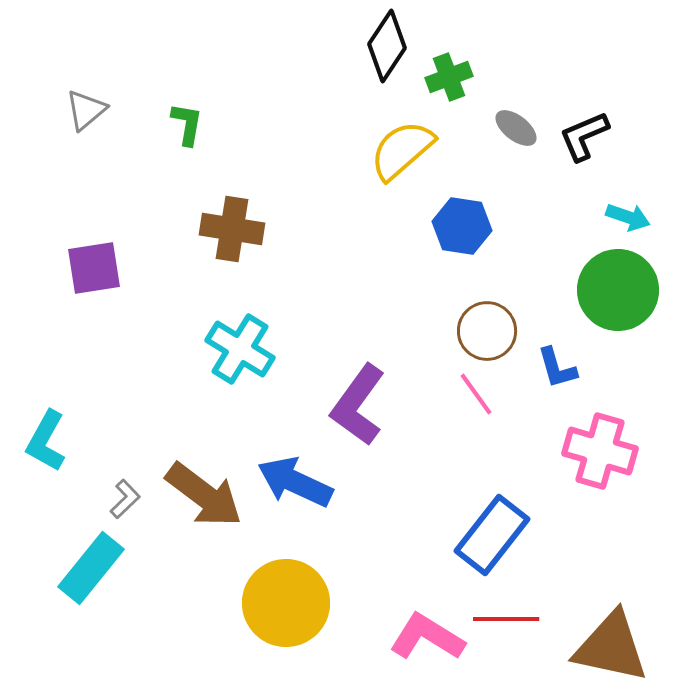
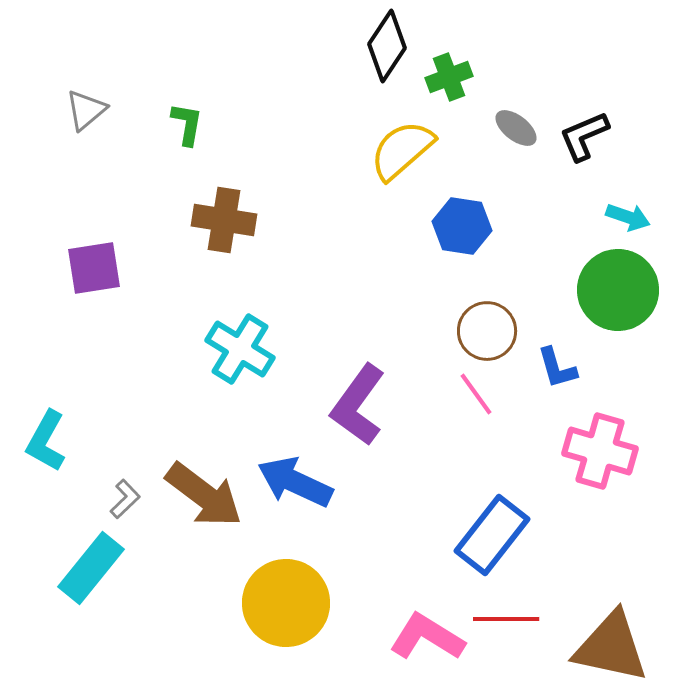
brown cross: moved 8 px left, 9 px up
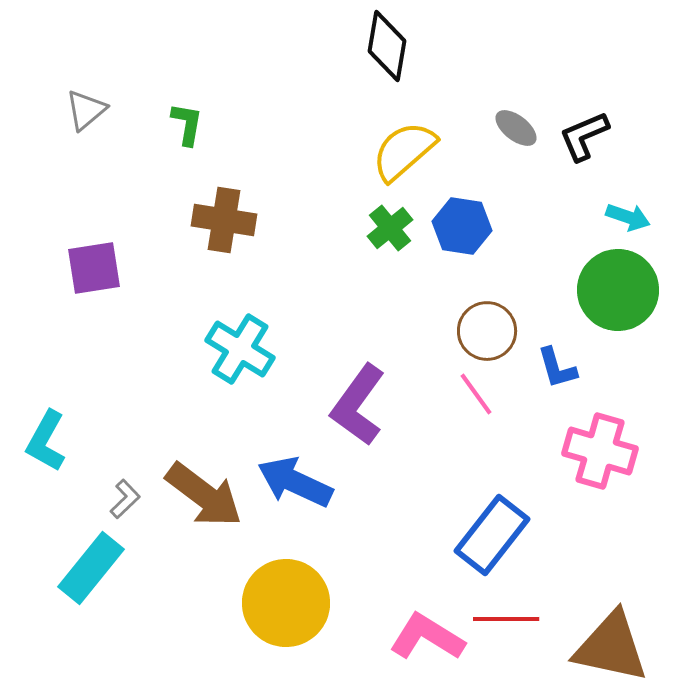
black diamond: rotated 24 degrees counterclockwise
green cross: moved 59 px left, 151 px down; rotated 18 degrees counterclockwise
yellow semicircle: moved 2 px right, 1 px down
